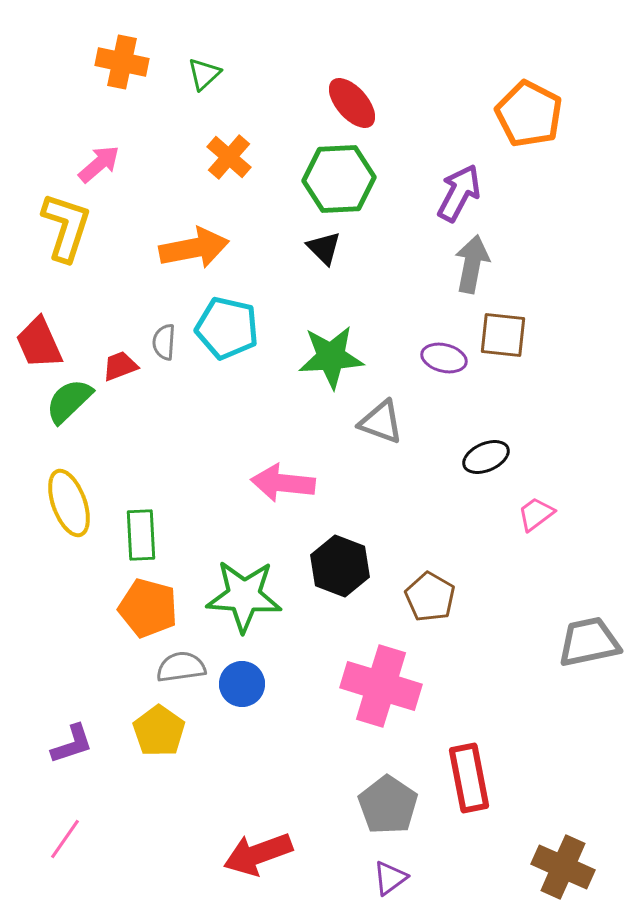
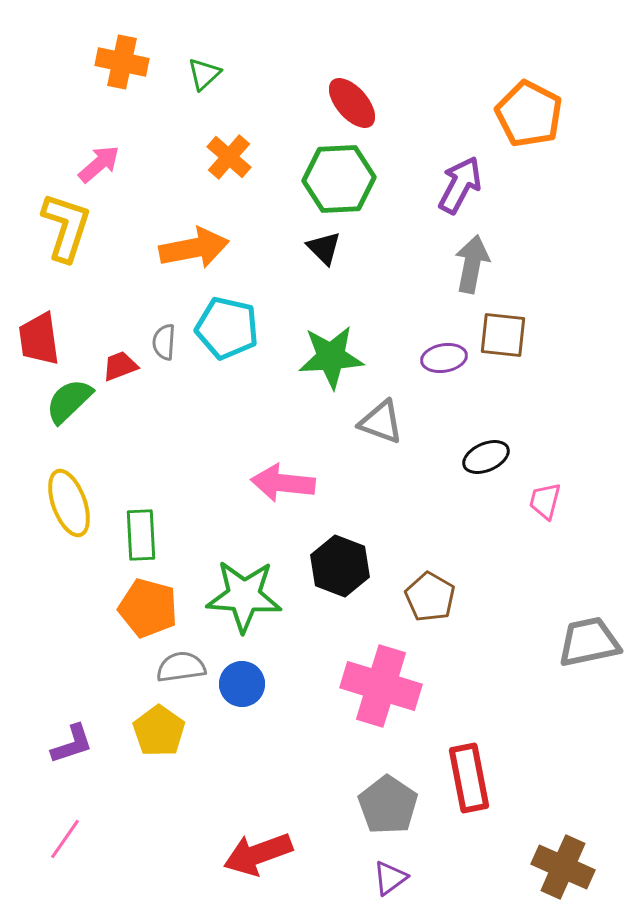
purple arrow at (459, 193): moved 1 px right, 8 px up
red trapezoid at (39, 343): moved 4 px up; rotated 16 degrees clockwise
purple ellipse at (444, 358): rotated 24 degrees counterclockwise
pink trapezoid at (536, 514): moved 9 px right, 13 px up; rotated 39 degrees counterclockwise
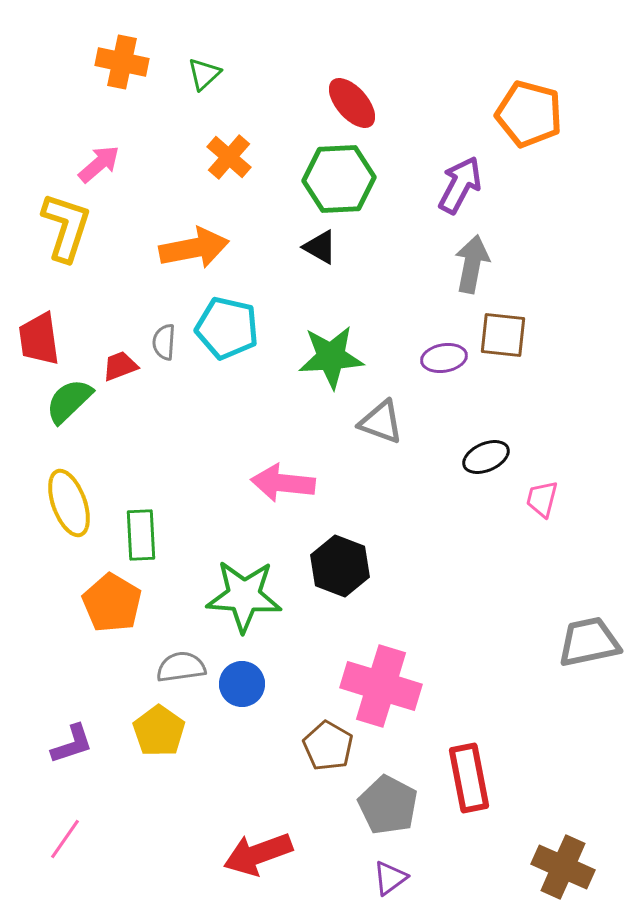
orange pentagon at (529, 114): rotated 12 degrees counterclockwise
black triangle at (324, 248): moved 4 px left, 1 px up; rotated 15 degrees counterclockwise
pink trapezoid at (545, 501): moved 3 px left, 2 px up
brown pentagon at (430, 597): moved 102 px left, 149 px down
orange pentagon at (148, 608): moved 36 px left, 5 px up; rotated 16 degrees clockwise
gray pentagon at (388, 805): rotated 6 degrees counterclockwise
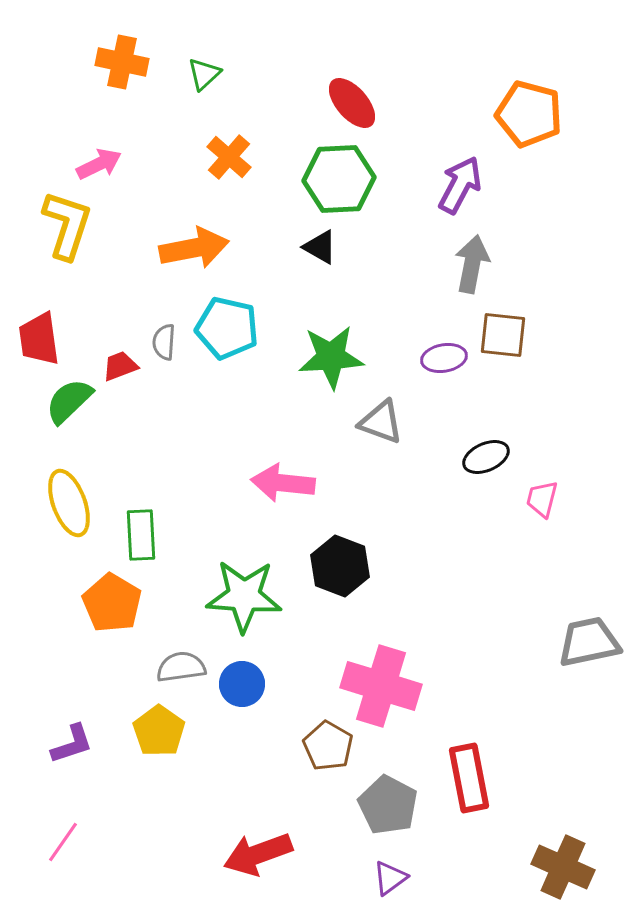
pink arrow at (99, 164): rotated 15 degrees clockwise
yellow L-shape at (66, 227): moved 1 px right, 2 px up
pink line at (65, 839): moved 2 px left, 3 px down
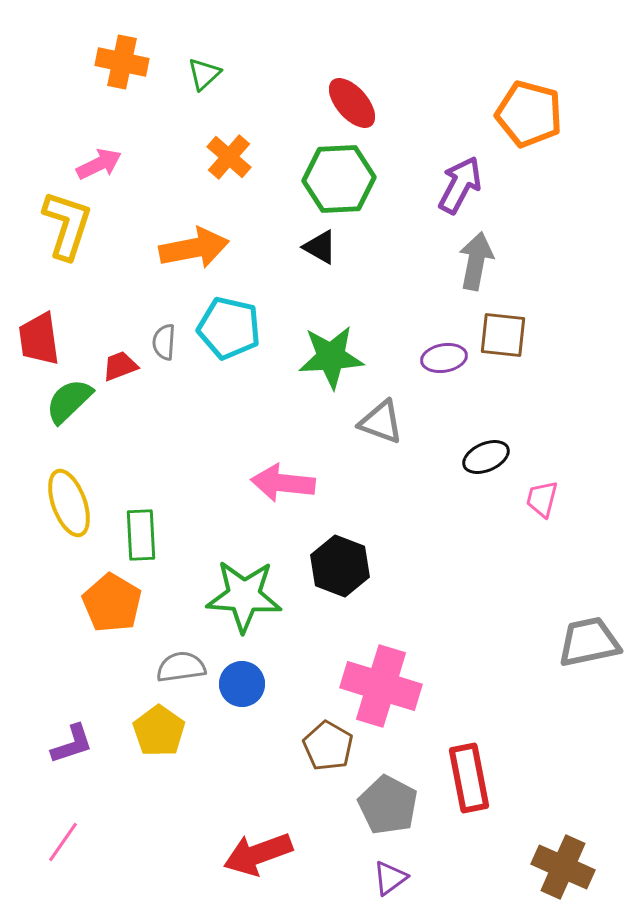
gray arrow at (472, 264): moved 4 px right, 3 px up
cyan pentagon at (227, 328): moved 2 px right
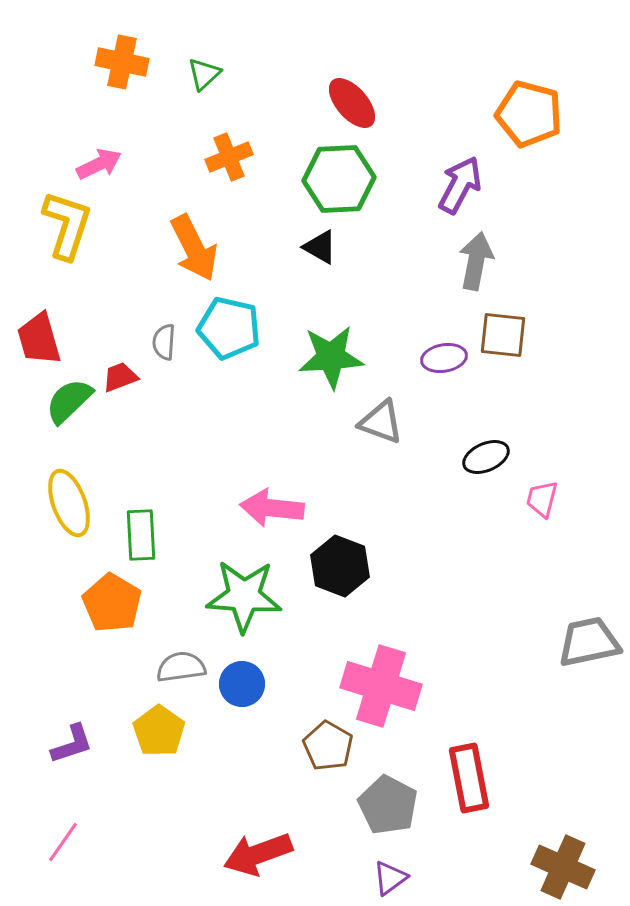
orange cross at (229, 157): rotated 27 degrees clockwise
orange arrow at (194, 248): rotated 74 degrees clockwise
red trapezoid at (39, 339): rotated 8 degrees counterclockwise
red trapezoid at (120, 366): moved 11 px down
pink arrow at (283, 483): moved 11 px left, 25 px down
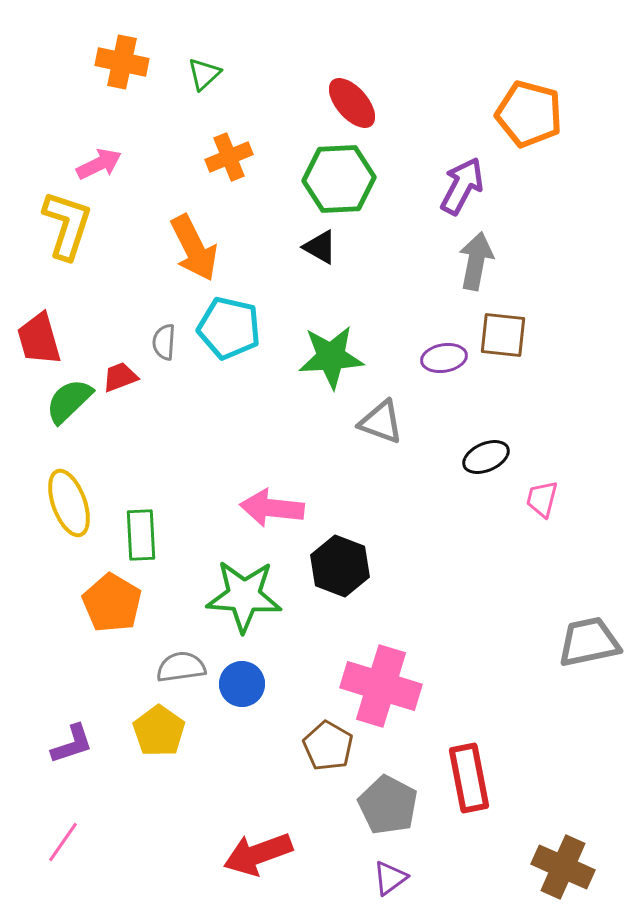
purple arrow at (460, 185): moved 2 px right, 1 px down
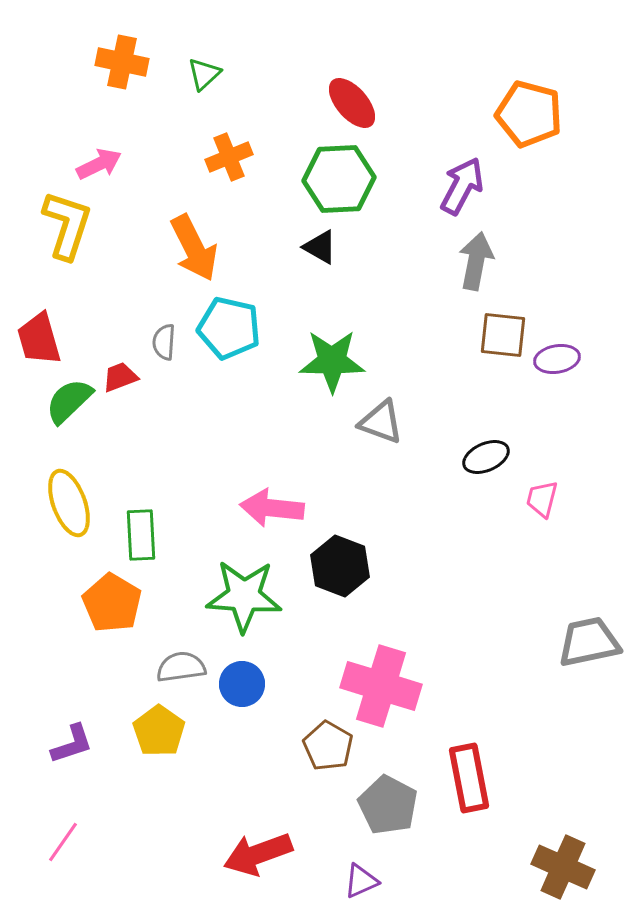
green star at (331, 357): moved 1 px right, 4 px down; rotated 4 degrees clockwise
purple ellipse at (444, 358): moved 113 px right, 1 px down
purple triangle at (390, 878): moved 29 px left, 3 px down; rotated 12 degrees clockwise
